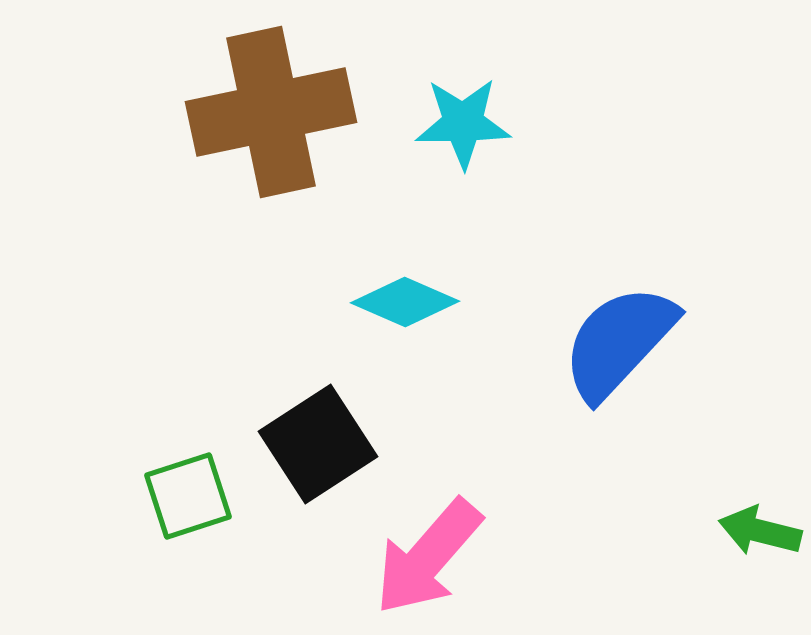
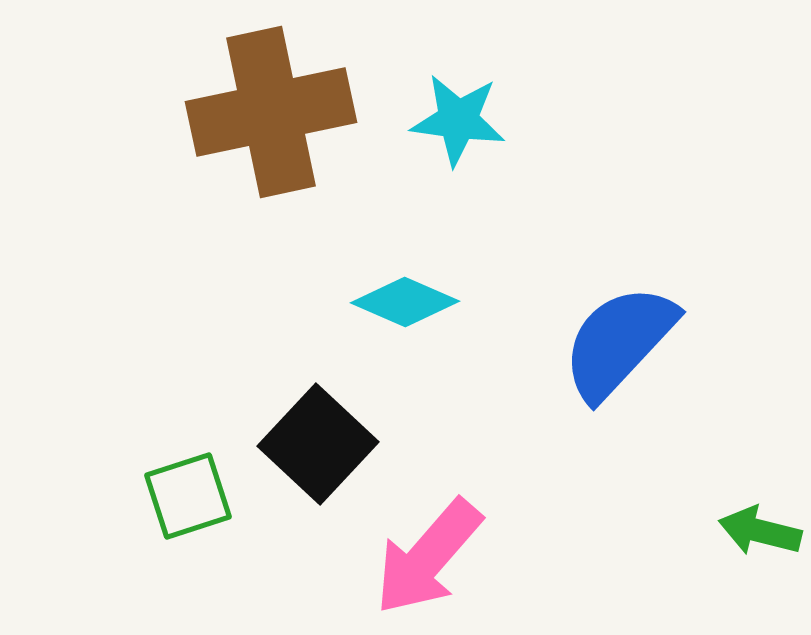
cyan star: moved 5 px left, 3 px up; rotated 8 degrees clockwise
black square: rotated 14 degrees counterclockwise
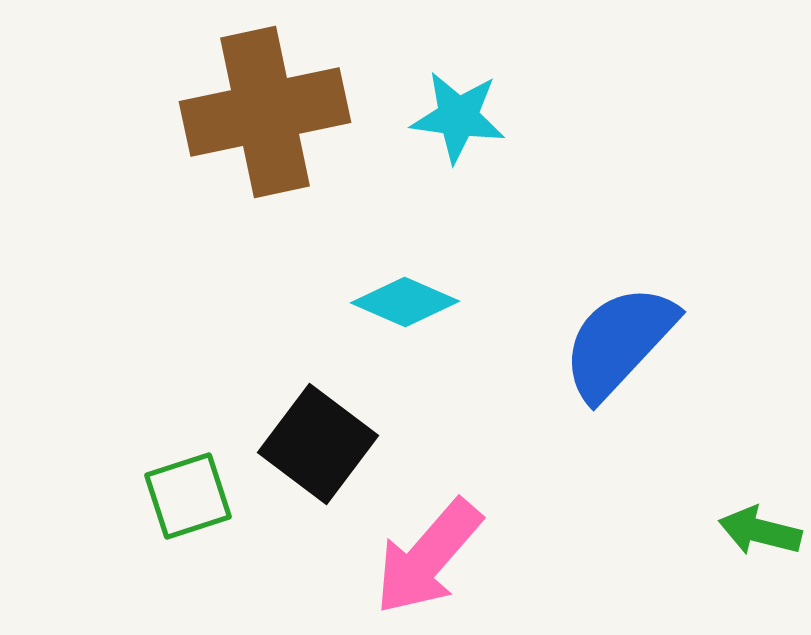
brown cross: moved 6 px left
cyan star: moved 3 px up
black square: rotated 6 degrees counterclockwise
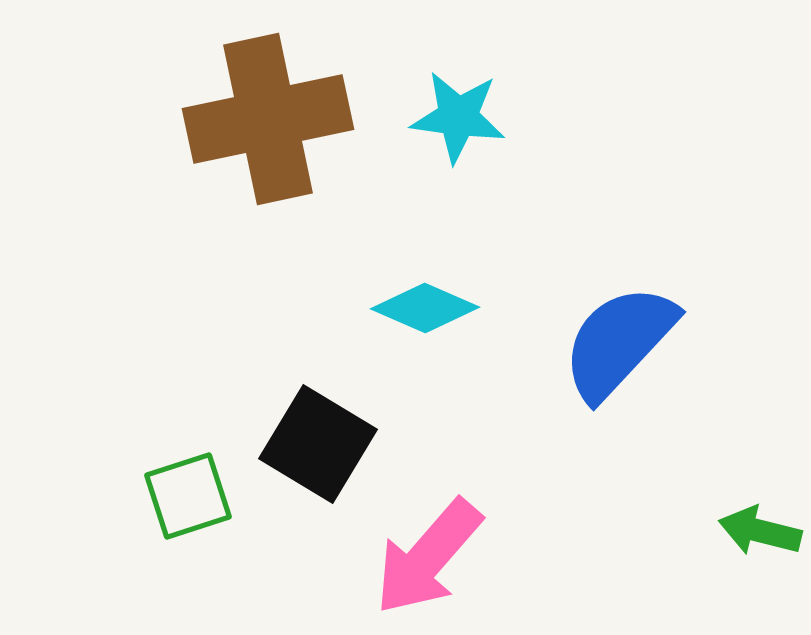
brown cross: moved 3 px right, 7 px down
cyan diamond: moved 20 px right, 6 px down
black square: rotated 6 degrees counterclockwise
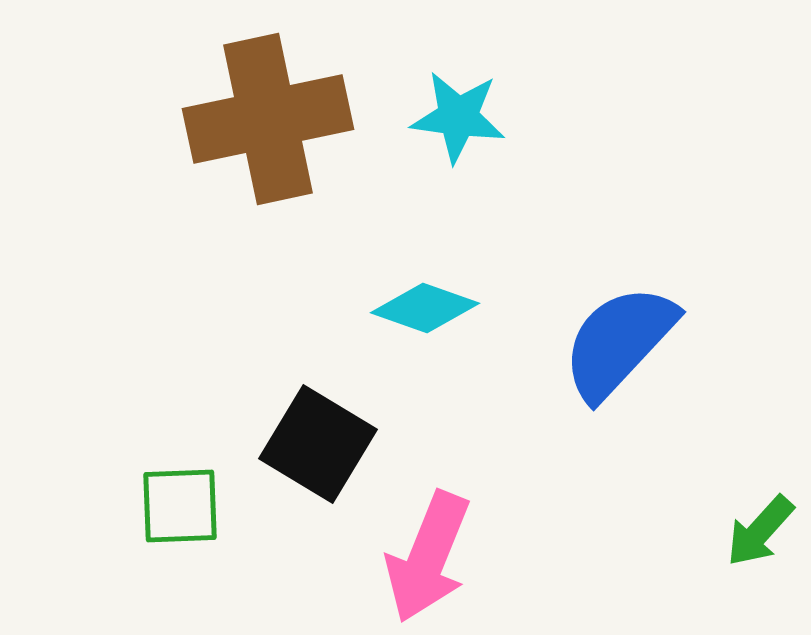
cyan diamond: rotated 4 degrees counterclockwise
green square: moved 8 px left, 10 px down; rotated 16 degrees clockwise
green arrow: rotated 62 degrees counterclockwise
pink arrow: rotated 19 degrees counterclockwise
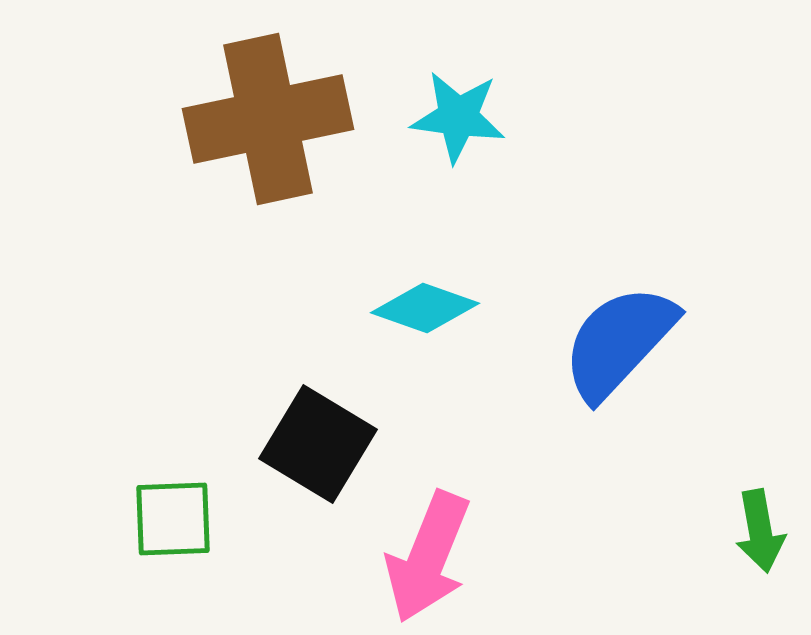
green square: moved 7 px left, 13 px down
green arrow: rotated 52 degrees counterclockwise
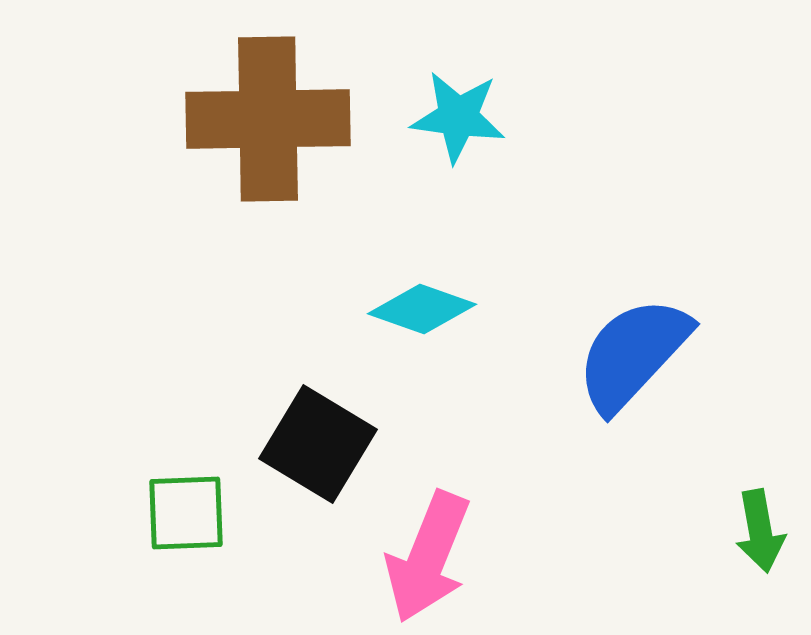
brown cross: rotated 11 degrees clockwise
cyan diamond: moved 3 px left, 1 px down
blue semicircle: moved 14 px right, 12 px down
green square: moved 13 px right, 6 px up
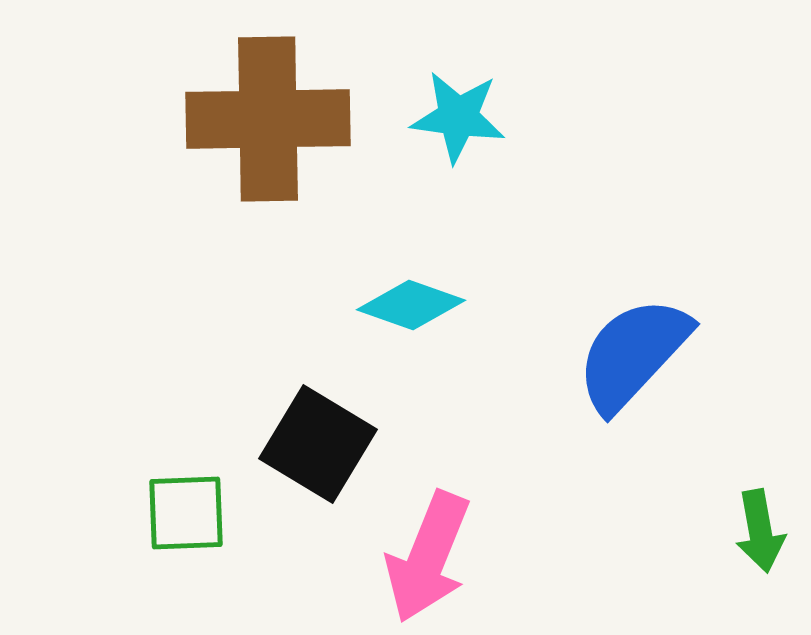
cyan diamond: moved 11 px left, 4 px up
